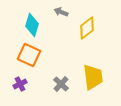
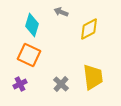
yellow diamond: moved 2 px right, 1 px down; rotated 10 degrees clockwise
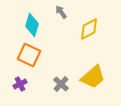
gray arrow: rotated 32 degrees clockwise
yellow trapezoid: rotated 56 degrees clockwise
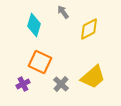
gray arrow: moved 2 px right
cyan diamond: moved 2 px right
orange square: moved 11 px right, 7 px down
purple cross: moved 3 px right
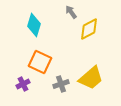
gray arrow: moved 8 px right
yellow trapezoid: moved 2 px left, 1 px down
gray cross: rotated 28 degrees clockwise
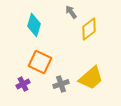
yellow diamond: rotated 10 degrees counterclockwise
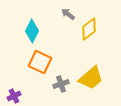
gray arrow: moved 3 px left, 2 px down; rotated 16 degrees counterclockwise
cyan diamond: moved 2 px left, 6 px down; rotated 10 degrees clockwise
purple cross: moved 9 px left, 12 px down
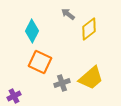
gray cross: moved 1 px right, 1 px up
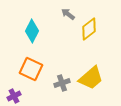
orange square: moved 9 px left, 7 px down
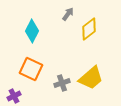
gray arrow: rotated 88 degrees clockwise
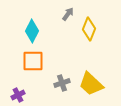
yellow diamond: rotated 30 degrees counterclockwise
orange square: moved 2 px right, 8 px up; rotated 25 degrees counterclockwise
yellow trapezoid: moved 6 px down; rotated 84 degrees clockwise
purple cross: moved 4 px right, 1 px up
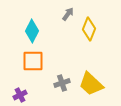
purple cross: moved 2 px right
